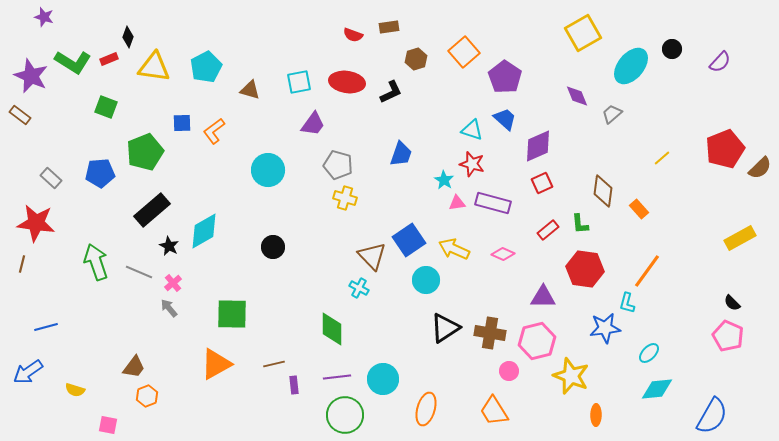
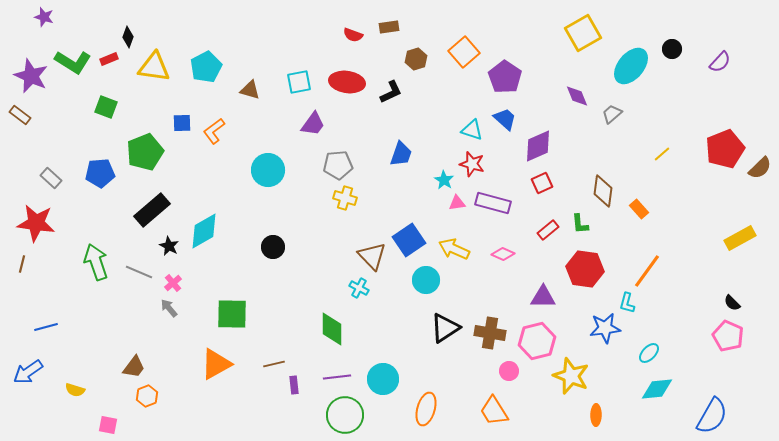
yellow line at (662, 158): moved 4 px up
gray pentagon at (338, 165): rotated 20 degrees counterclockwise
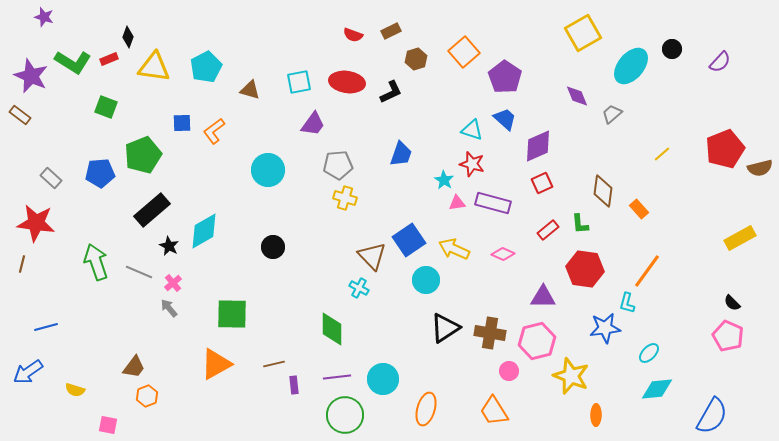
brown rectangle at (389, 27): moved 2 px right, 4 px down; rotated 18 degrees counterclockwise
green pentagon at (145, 152): moved 2 px left, 3 px down
brown semicircle at (760, 168): rotated 30 degrees clockwise
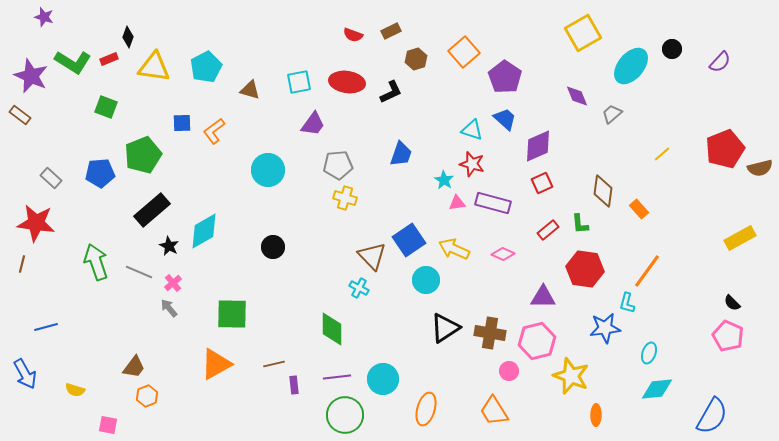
cyan ellipse at (649, 353): rotated 25 degrees counterclockwise
blue arrow at (28, 372): moved 3 px left, 2 px down; rotated 84 degrees counterclockwise
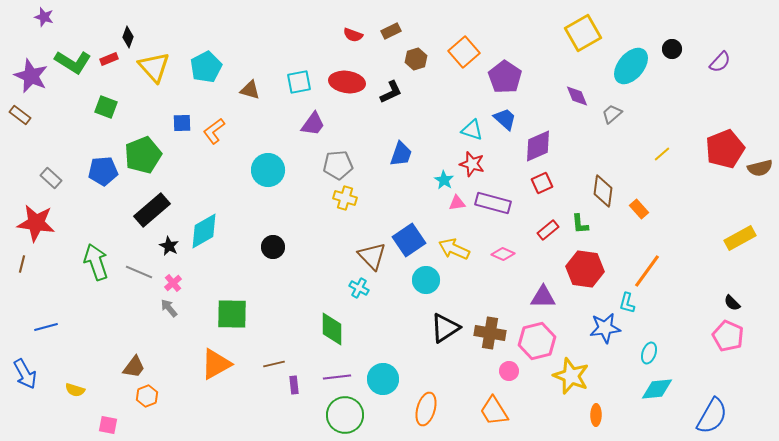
yellow triangle at (154, 67): rotated 40 degrees clockwise
blue pentagon at (100, 173): moved 3 px right, 2 px up
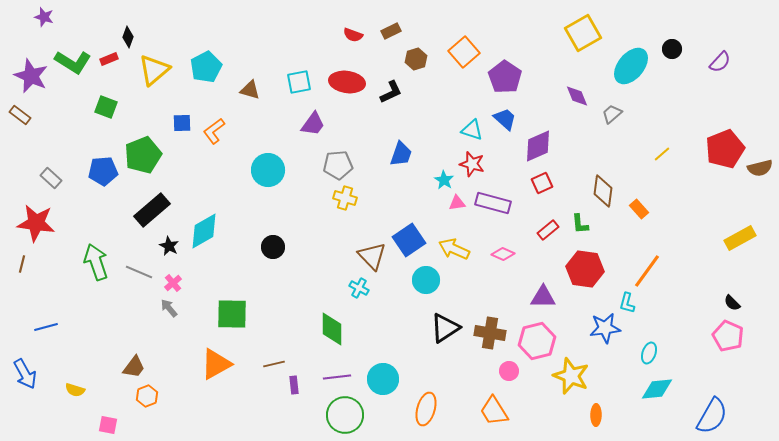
yellow triangle at (154, 67): moved 3 px down; rotated 32 degrees clockwise
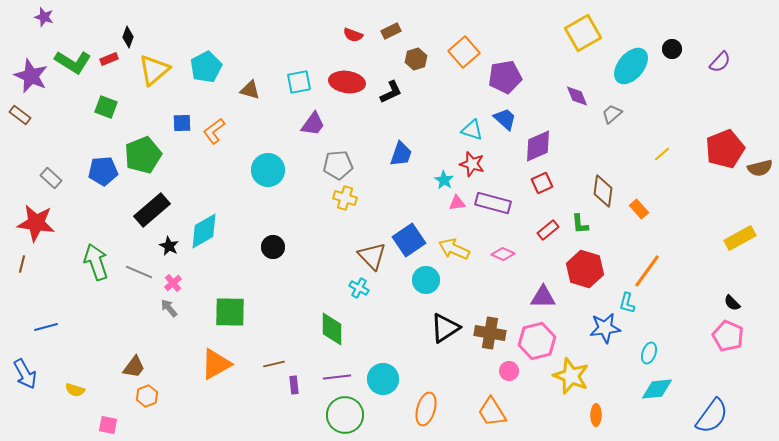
purple pentagon at (505, 77): rotated 28 degrees clockwise
red hexagon at (585, 269): rotated 9 degrees clockwise
green square at (232, 314): moved 2 px left, 2 px up
orange trapezoid at (494, 411): moved 2 px left, 1 px down
blue semicircle at (712, 416): rotated 6 degrees clockwise
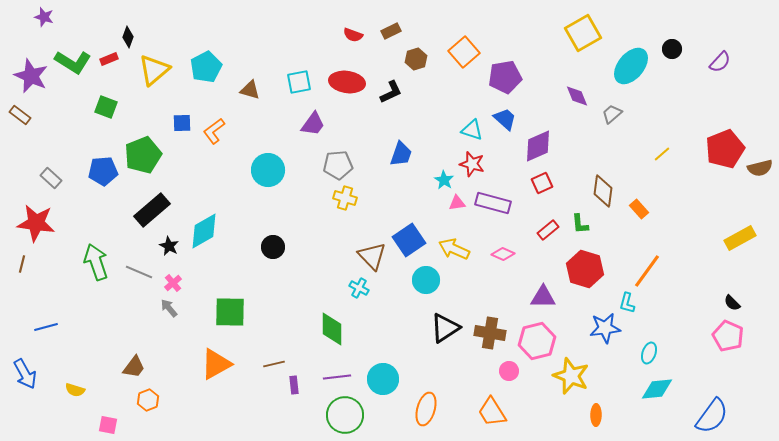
orange hexagon at (147, 396): moved 1 px right, 4 px down
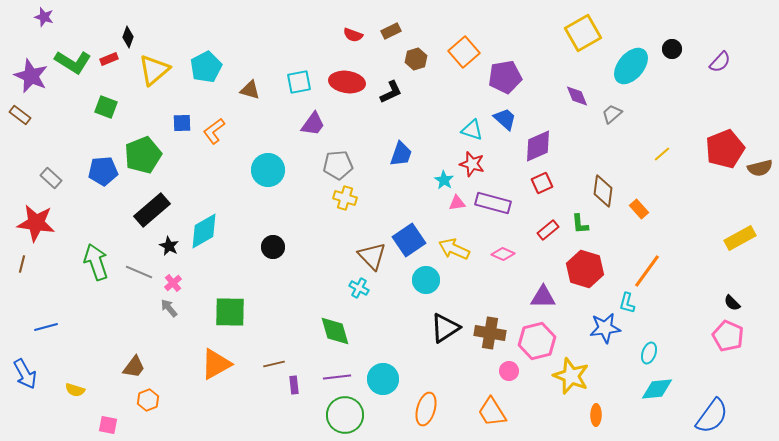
green diamond at (332, 329): moved 3 px right, 2 px down; rotated 16 degrees counterclockwise
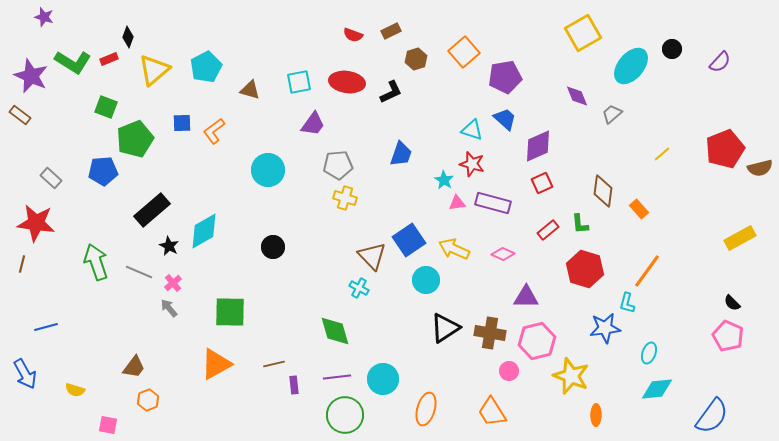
green pentagon at (143, 155): moved 8 px left, 16 px up
purple triangle at (543, 297): moved 17 px left
